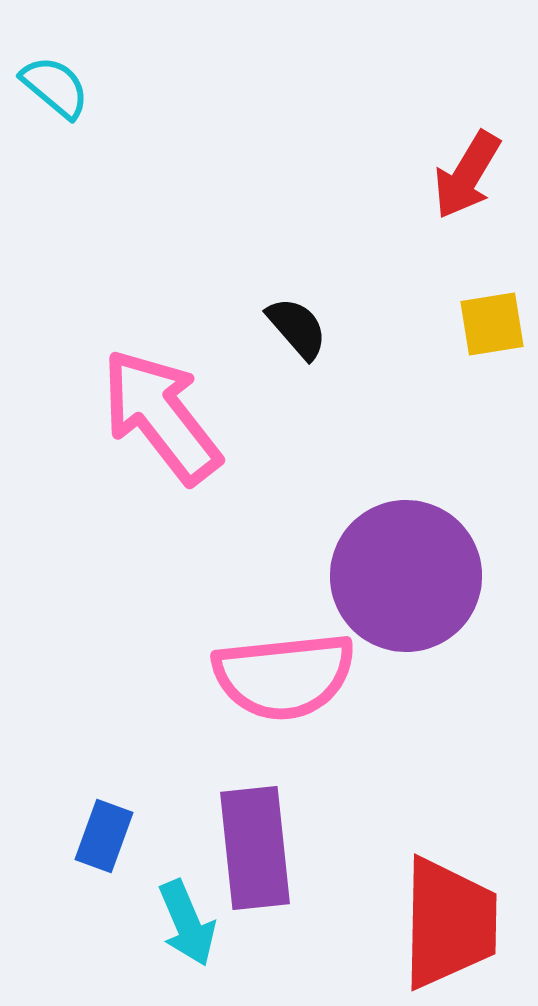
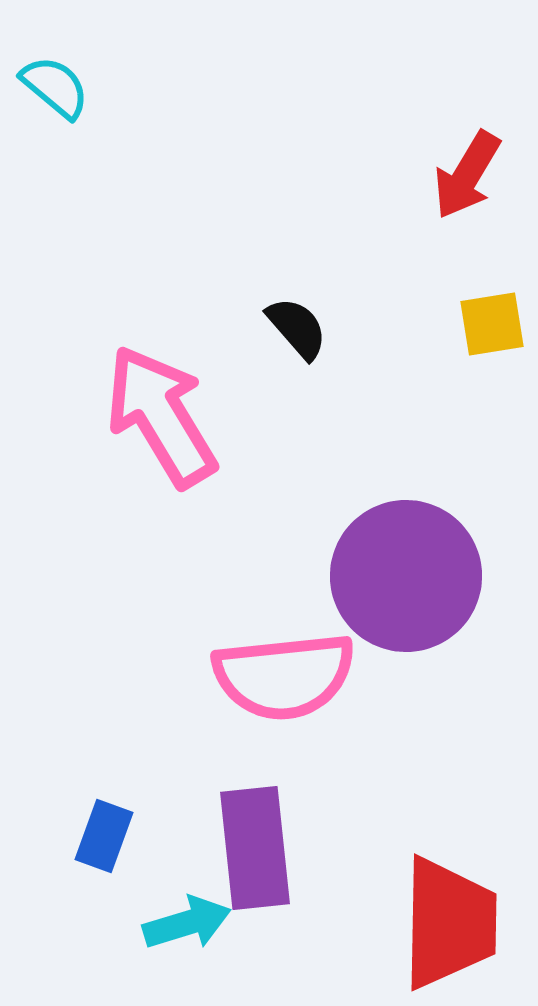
pink arrow: rotated 7 degrees clockwise
cyan arrow: rotated 84 degrees counterclockwise
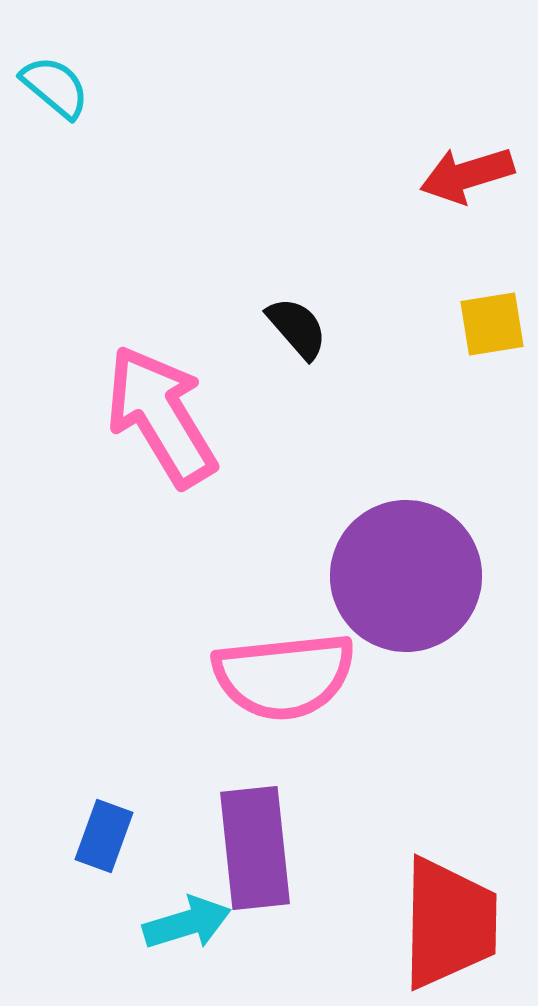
red arrow: rotated 42 degrees clockwise
